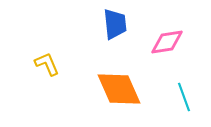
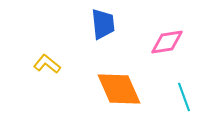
blue trapezoid: moved 12 px left
yellow L-shape: rotated 28 degrees counterclockwise
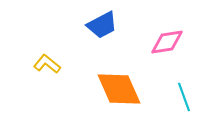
blue trapezoid: moved 1 px left, 1 px down; rotated 68 degrees clockwise
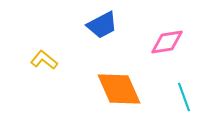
yellow L-shape: moved 3 px left, 4 px up
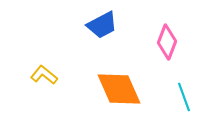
pink diamond: rotated 60 degrees counterclockwise
yellow L-shape: moved 15 px down
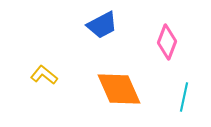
cyan line: rotated 32 degrees clockwise
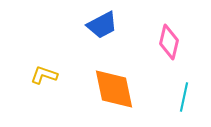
pink diamond: moved 2 px right; rotated 8 degrees counterclockwise
yellow L-shape: rotated 20 degrees counterclockwise
orange diamond: moved 5 px left; rotated 12 degrees clockwise
